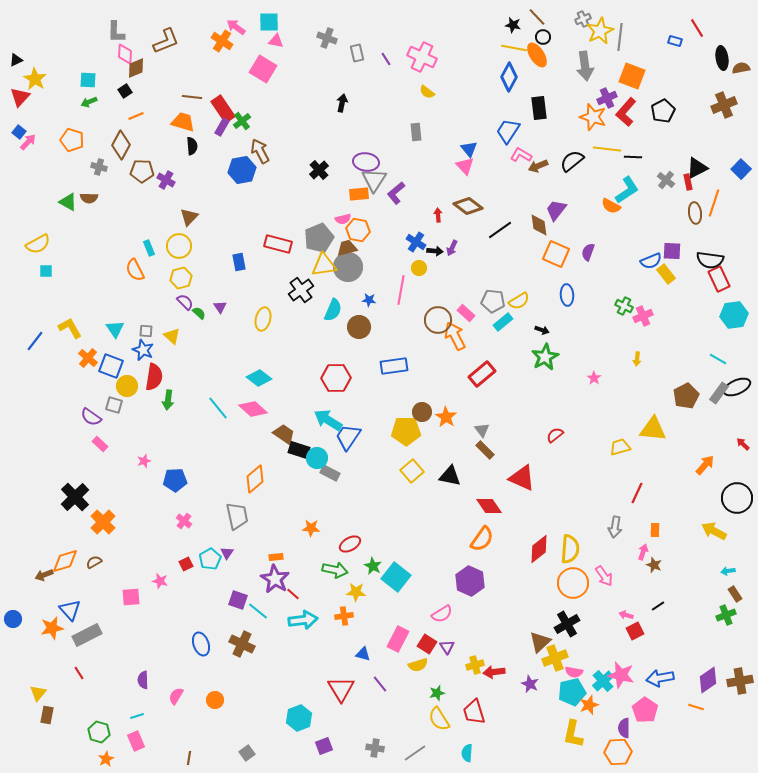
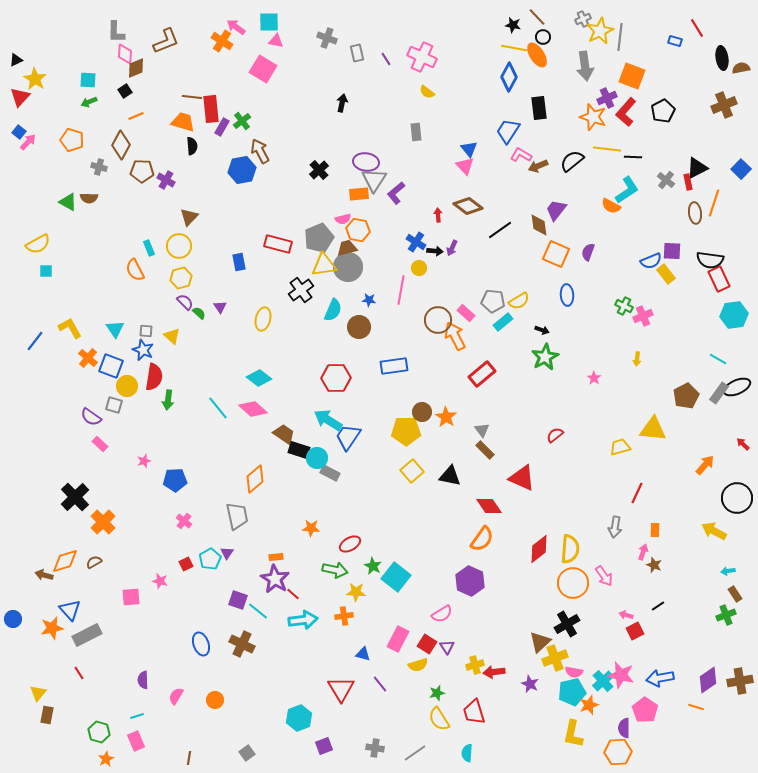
red rectangle at (223, 109): moved 12 px left; rotated 28 degrees clockwise
brown arrow at (44, 575): rotated 36 degrees clockwise
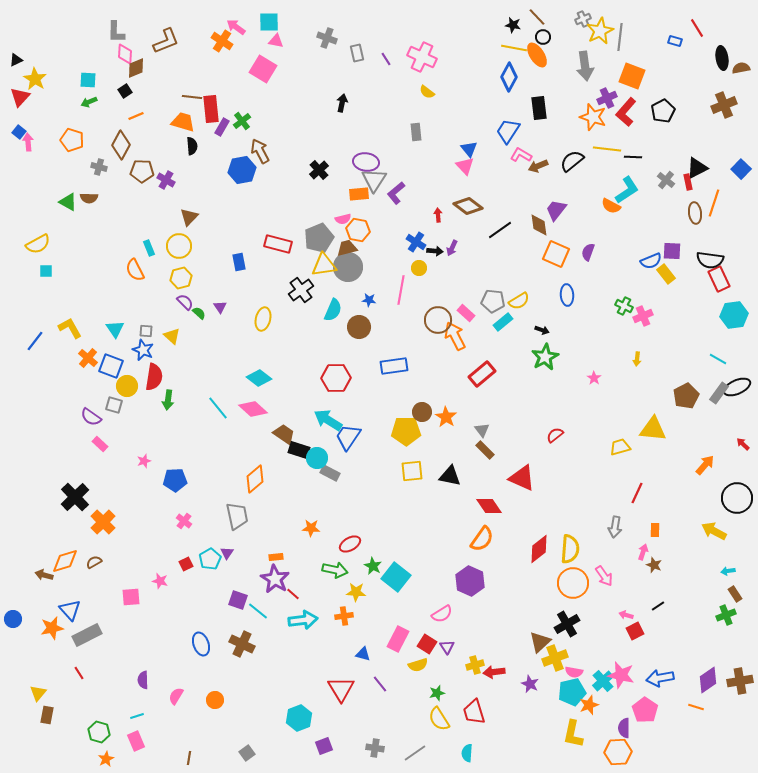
pink arrow at (28, 142): rotated 48 degrees counterclockwise
yellow square at (412, 471): rotated 35 degrees clockwise
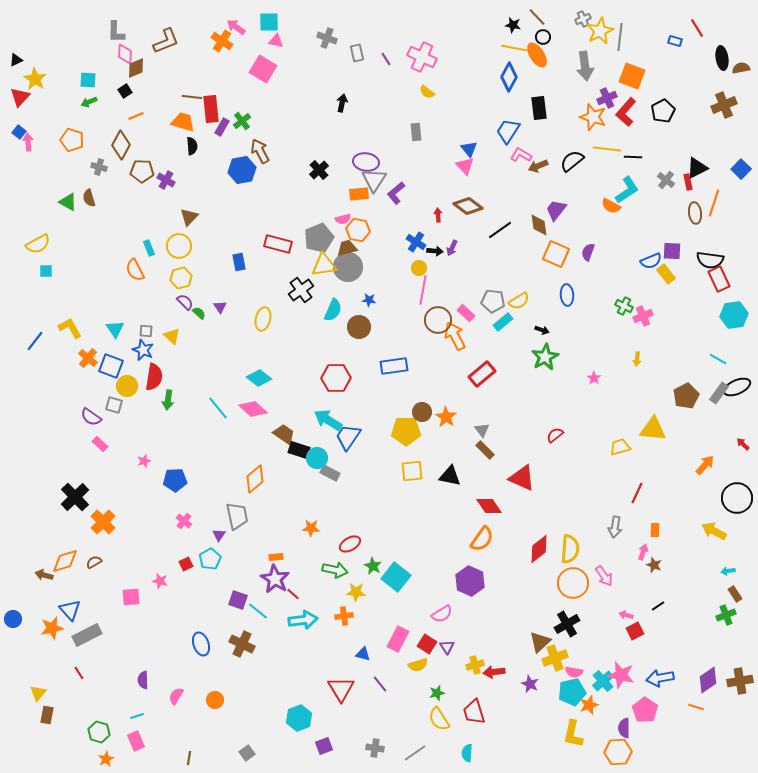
brown semicircle at (89, 198): rotated 72 degrees clockwise
pink line at (401, 290): moved 22 px right
purple triangle at (227, 553): moved 8 px left, 18 px up
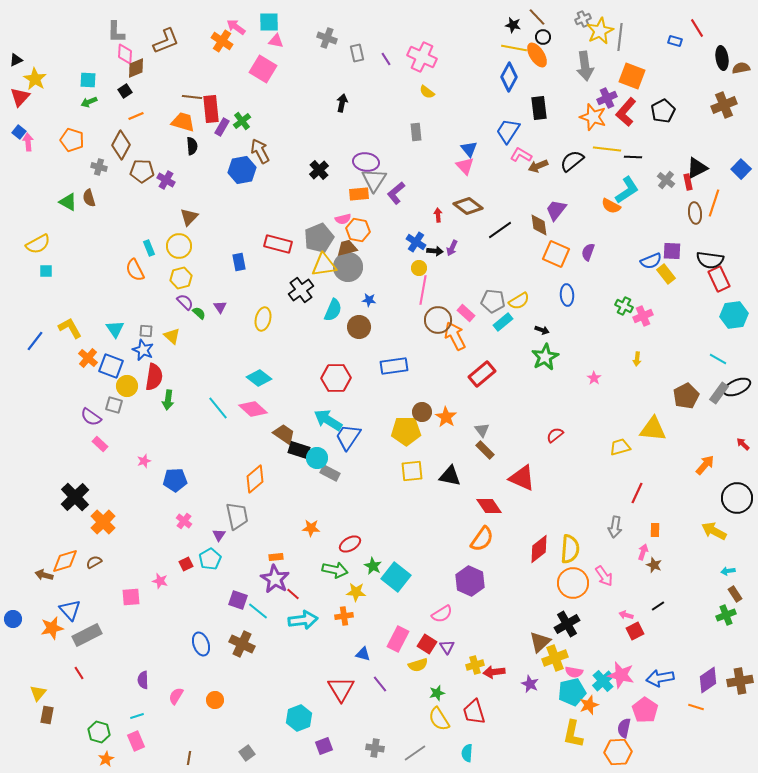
purple semicircle at (624, 728): rotated 12 degrees clockwise
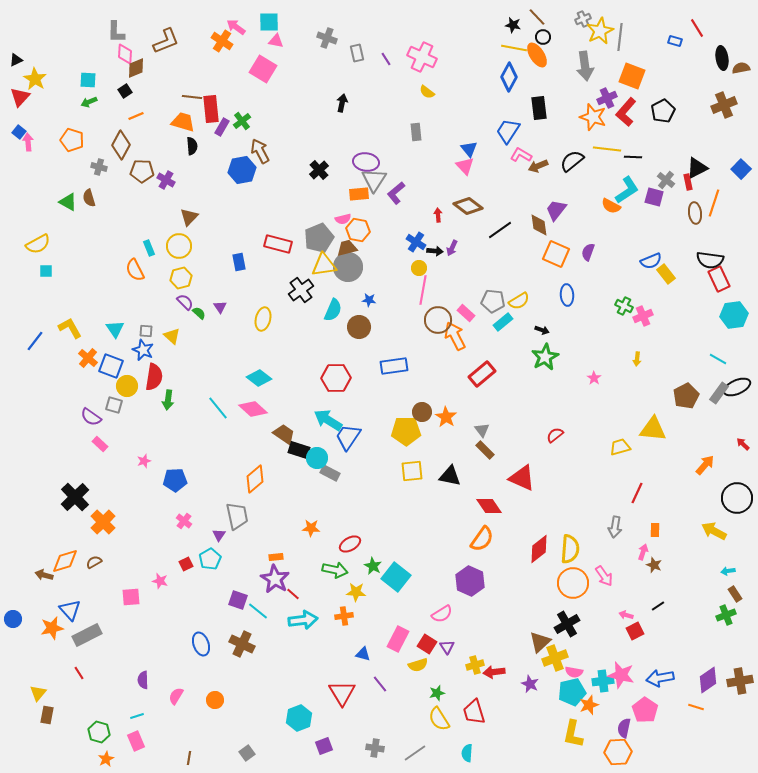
purple square at (672, 251): moved 18 px left, 54 px up; rotated 12 degrees clockwise
cyan cross at (603, 681): rotated 35 degrees clockwise
red triangle at (341, 689): moved 1 px right, 4 px down
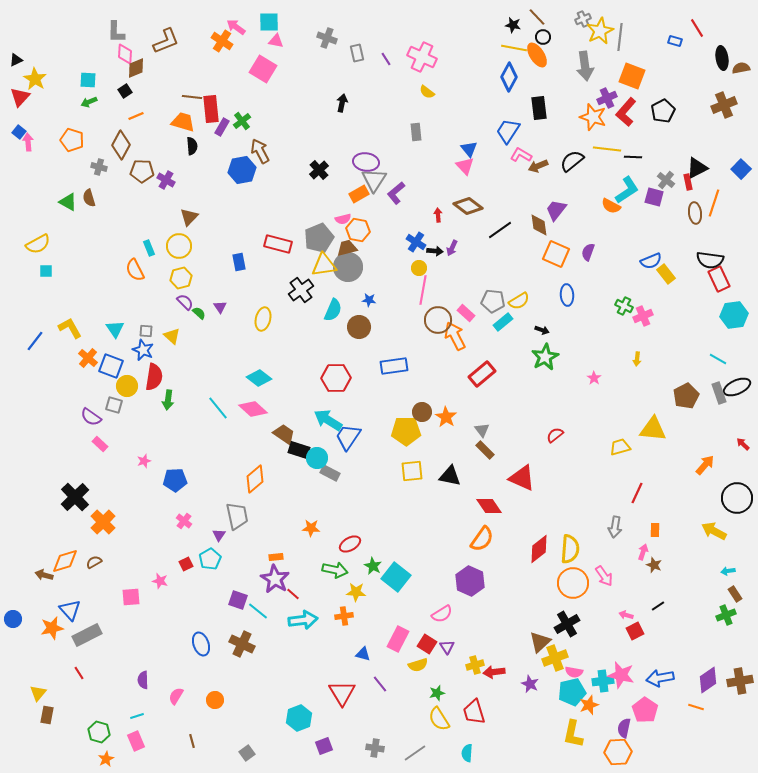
orange rectangle at (359, 194): rotated 24 degrees counterclockwise
gray rectangle at (719, 393): rotated 55 degrees counterclockwise
brown line at (189, 758): moved 3 px right, 17 px up; rotated 24 degrees counterclockwise
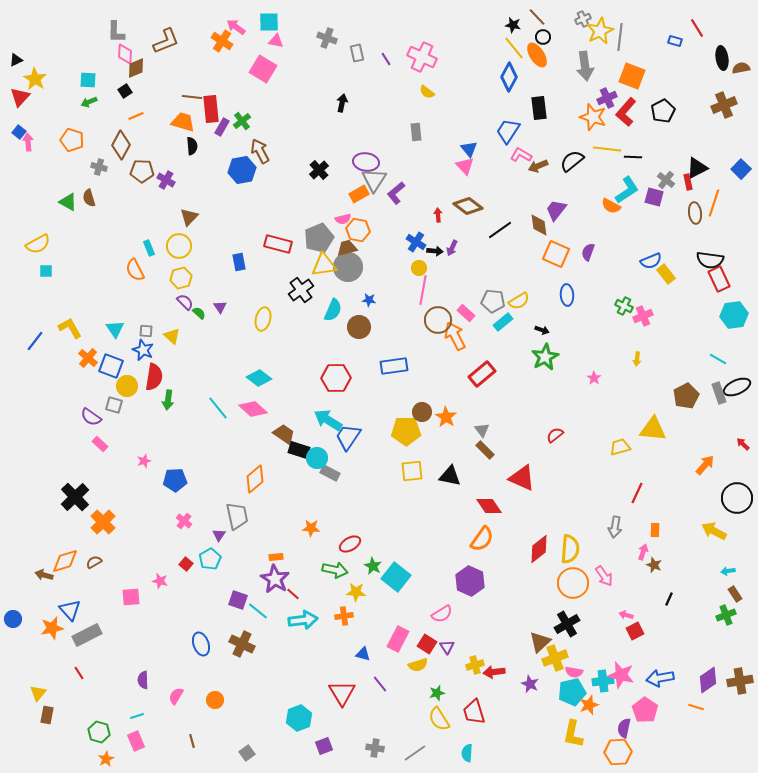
yellow line at (514, 48): rotated 40 degrees clockwise
red square at (186, 564): rotated 24 degrees counterclockwise
black line at (658, 606): moved 11 px right, 7 px up; rotated 32 degrees counterclockwise
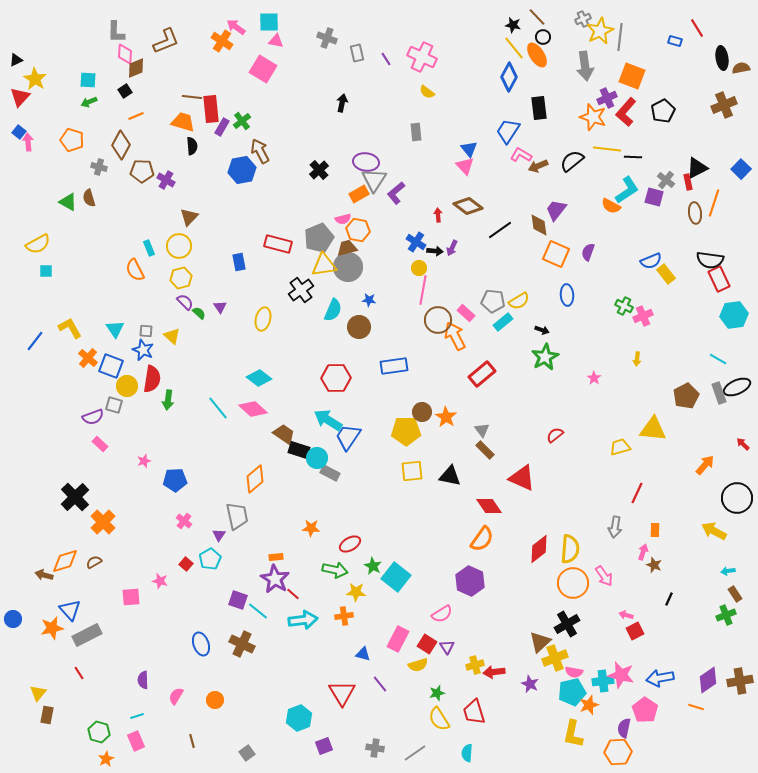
red semicircle at (154, 377): moved 2 px left, 2 px down
purple semicircle at (91, 417): moved 2 px right; rotated 55 degrees counterclockwise
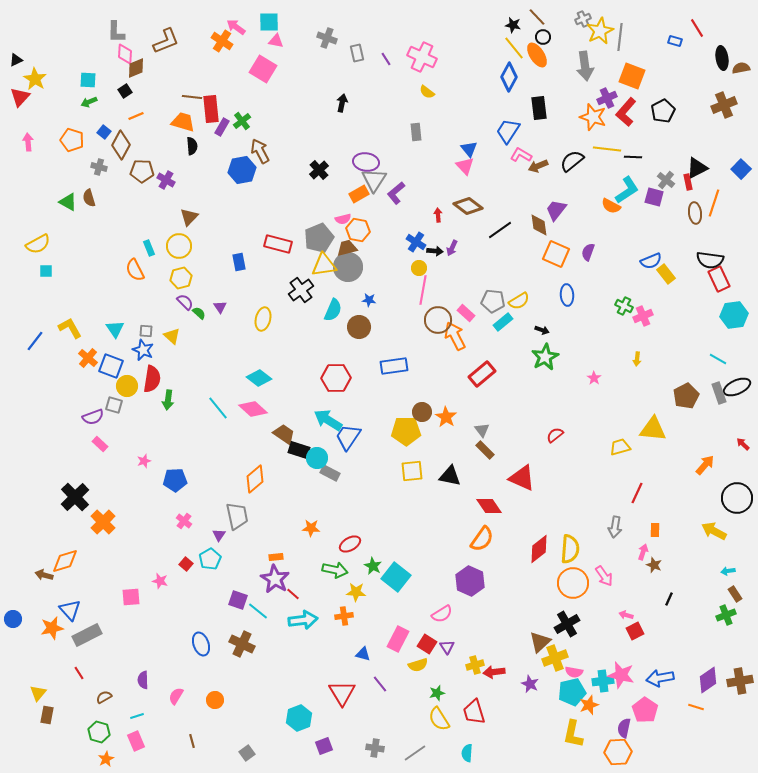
blue square at (19, 132): moved 85 px right
brown semicircle at (94, 562): moved 10 px right, 135 px down
